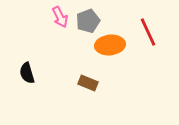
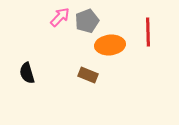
pink arrow: rotated 110 degrees counterclockwise
gray pentagon: moved 1 px left
red line: rotated 24 degrees clockwise
brown rectangle: moved 8 px up
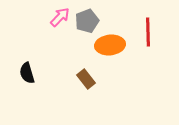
brown rectangle: moved 2 px left, 4 px down; rotated 30 degrees clockwise
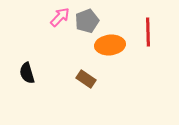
brown rectangle: rotated 18 degrees counterclockwise
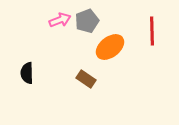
pink arrow: moved 3 px down; rotated 25 degrees clockwise
red line: moved 4 px right, 1 px up
orange ellipse: moved 2 px down; rotated 32 degrees counterclockwise
black semicircle: rotated 15 degrees clockwise
